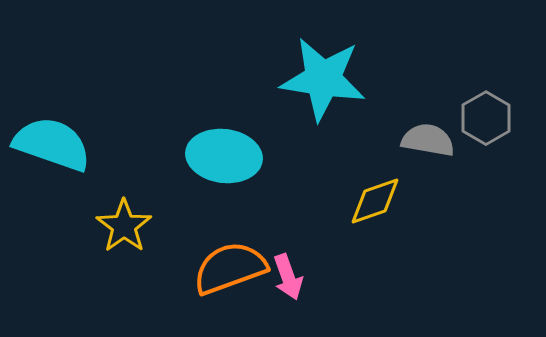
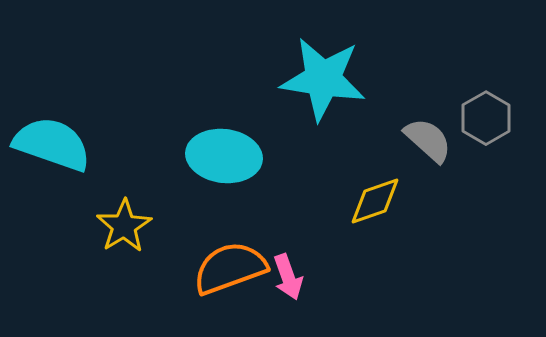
gray semicircle: rotated 32 degrees clockwise
yellow star: rotated 4 degrees clockwise
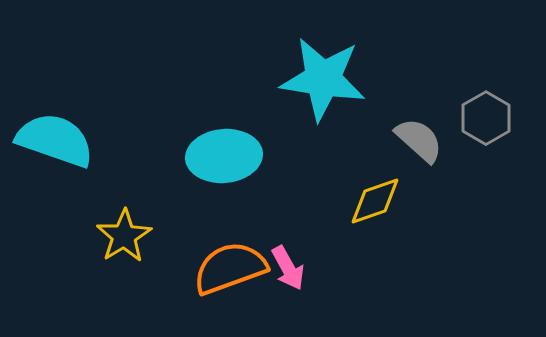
gray semicircle: moved 9 px left
cyan semicircle: moved 3 px right, 4 px up
cyan ellipse: rotated 12 degrees counterclockwise
yellow star: moved 10 px down
pink arrow: moved 9 px up; rotated 9 degrees counterclockwise
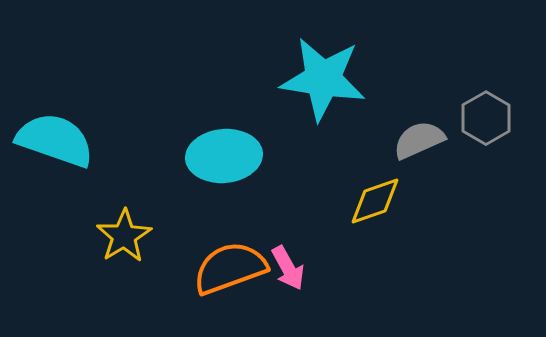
gray semicircle: rotated 66 degrees counterclockwise
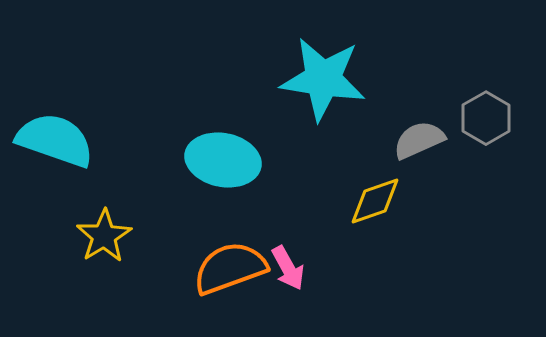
cyan ellipse: moved 1 px left, 4 px down; rotated 16 degrees clockwise
yellow star: moved 20 px left
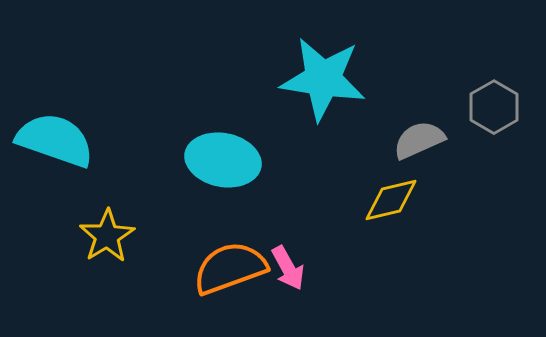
gray hexagon: moved 8 px right, 11 px up
yellow diamond: moved 16 px right, 1 px up; rotated 6 degrees clockwise
yellow star: moved 3 px right
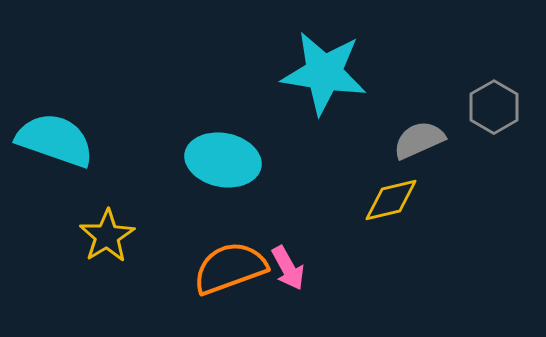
cyan star: moved 1 px right, 6 px up
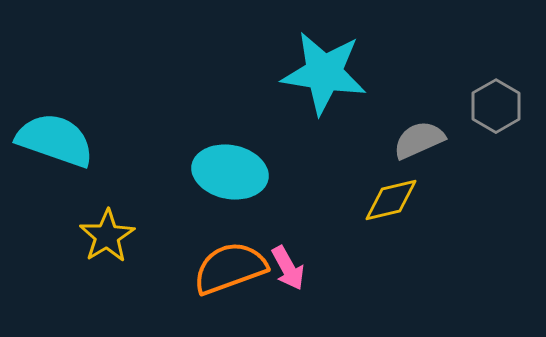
gray hexagon: moved 2 px right, 1 px up
cyan ellipse: moved 7 px right, 12 px down
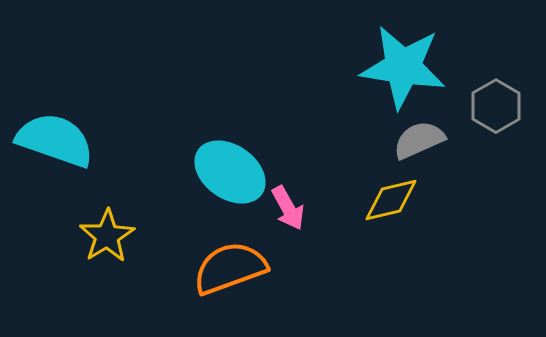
cyan star: moved 79 px right, 6 px up
cyan ellipse: rotated 24 degrees clockwise
pink arrow: moved 60 px up
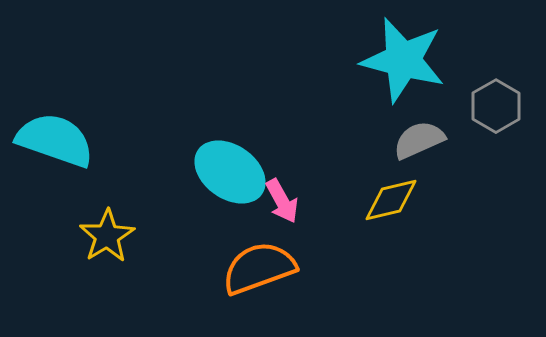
cyan star: moved 7 px up; rotated 6 degrees clockwise
pink arrow: moved 6 px left, 7 px up
orange semicircle: moved 29 px right
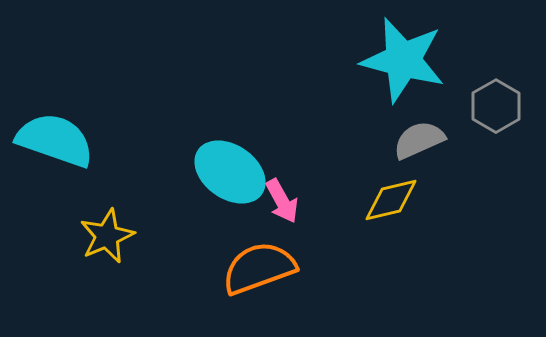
yellow star: rotated 8 degrees clockwise
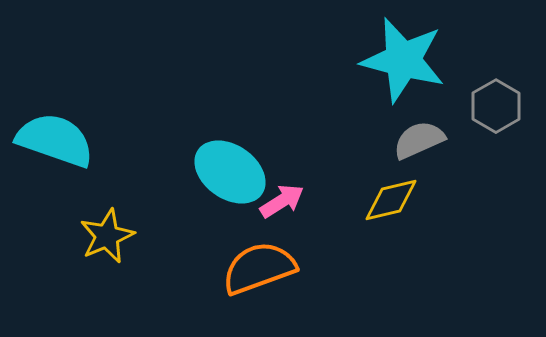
pink arrow: rotated 93 degrees counterclockwise
